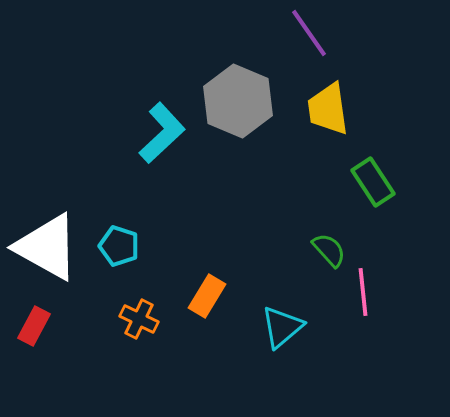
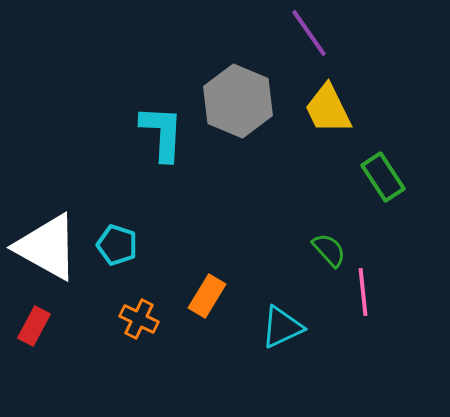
yellow trapezoid: rotated 18 degrees counterclockwise
cyan L-shape: rotated 44 degrees counterclockwise
green rectangle: moved 10 px right, 5 px up
cyan pentagon: moved 2 px left, 1 px up
cyan triangle: rotated 15 degrees clockwise
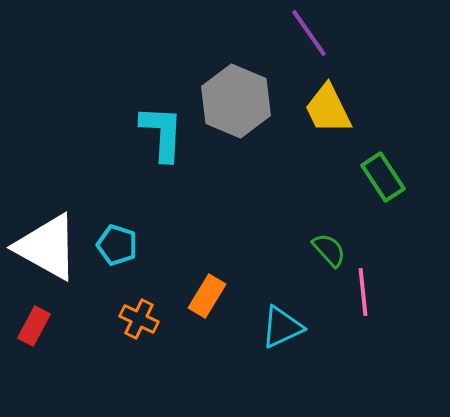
gray hexagon: moved 2 px left
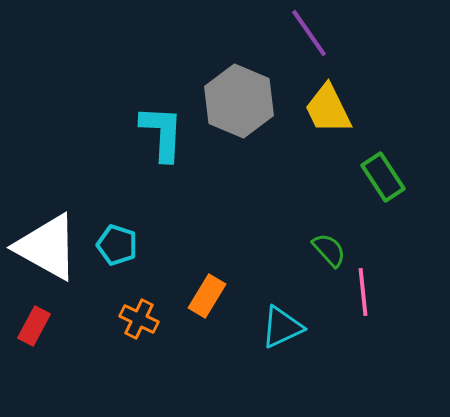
gray hexagon: moved 3 px right
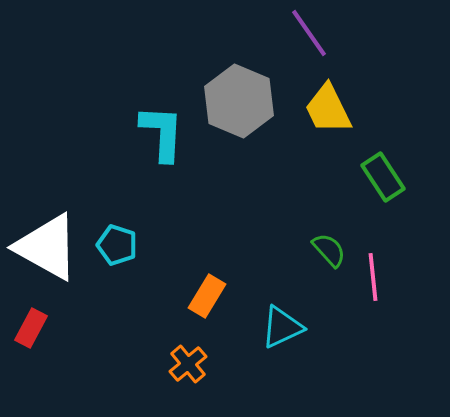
pink line: moved 10 px right, 15 px up
orange cross: moved 49 px right, 45 px down; rotated 24 degrees clockwise
red rectangle: moved 3 px left, 2 px down
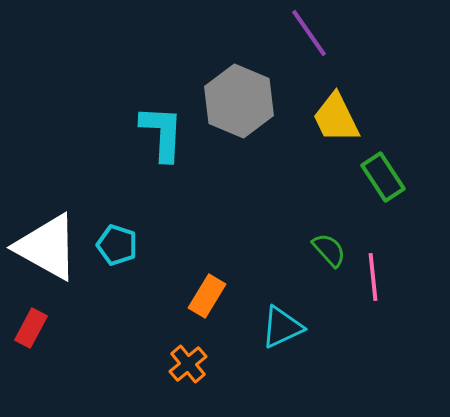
yellow trapezoid: moved 8 px right, 9 px down
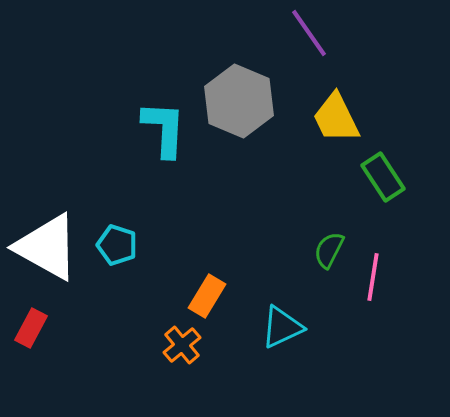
cyan L-shape: moved 2 px right, 4 px up
green semicircle: rotated 111 degrees counterclockwise
pink line: rotated 15 degrees clockwise
orange cross: moved 6 px left, 19 px up
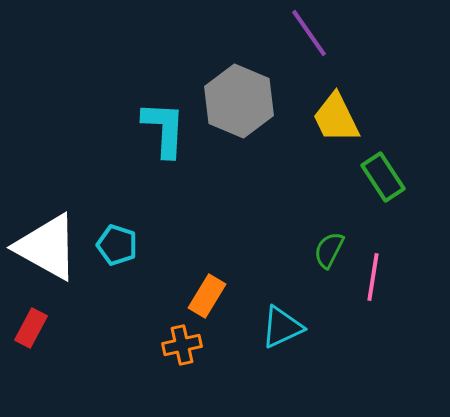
orange cross: rotated 27 degrees clockwise
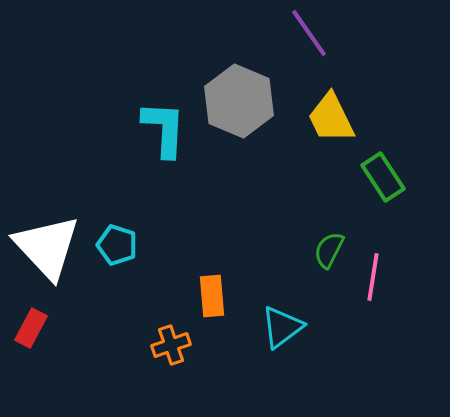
yellow trapezoid: moved 5 px left
white triangle: rotated 18 degrees clockwise
orange rectangle: moved 5 px right; rotated 36 degrees counterclockwise
cyan triangle: rotated 12 degrees counterclockwise
orange cross: moved 11 px left; rotated 6 degrees counterclockwise
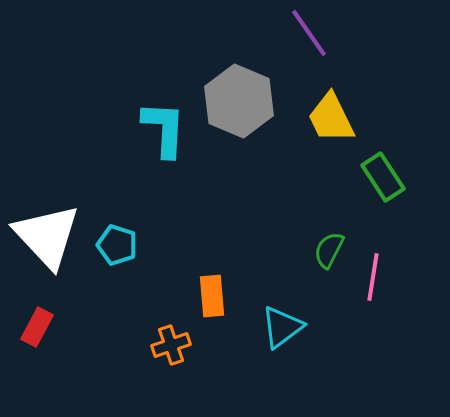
white triangle: moved 11 px up
red rectangle: moved 6 px right, 1 px up
